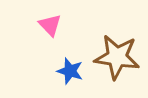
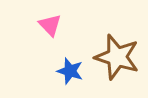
brown star: rotated 9 degrees clockwise
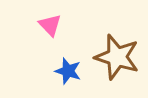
blue star: moved 2 px left
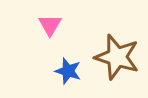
pink triangle: rotated 15 degrees clockwise
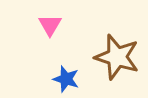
blue star: moved 2 px left, 8 px down
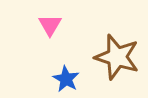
blue star: rotated 12 degrees clockwise
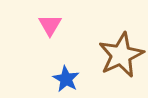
brown star: moved 4 px right, 2 px up; rotated 30 degrees clockwise
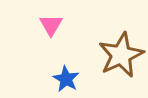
pink triangle: moved 1 px right
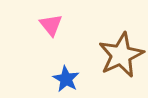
pink triangle: rotated 10 degrees counterclockwise
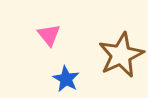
pink triangle: moved 2 px left, 10 px down
